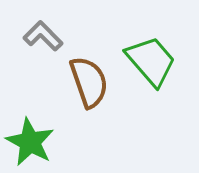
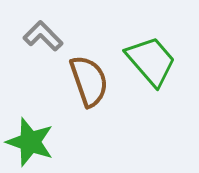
brown semicircle: moved 1 px up
green star: rotated 9 degrees counterclockwise
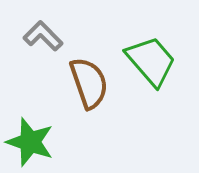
brown semicircle: moved 2 px down
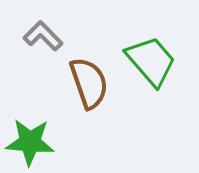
green star: rotated 15 degrees counterclockwise
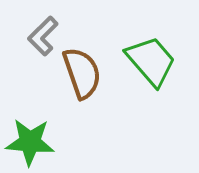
gray L-shape: rotated 90 degrees counterclockwise
brown semicircle: moved 7 px left, 10 px up
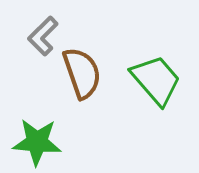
green trapezoid: moved 5 px right, 19 px down
green star: moved 7 px right
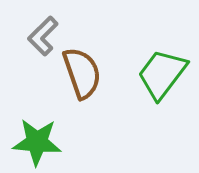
green trapezoid: moved 6 px right, 6 px up; rotated 102 degrees counterclockwise
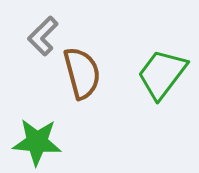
brown semicircle: rotated 4 degrees clockwise
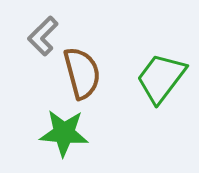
green trapezoid: moved 1 px left, 4 px down
green star: moved 27 px right, 9 px up
